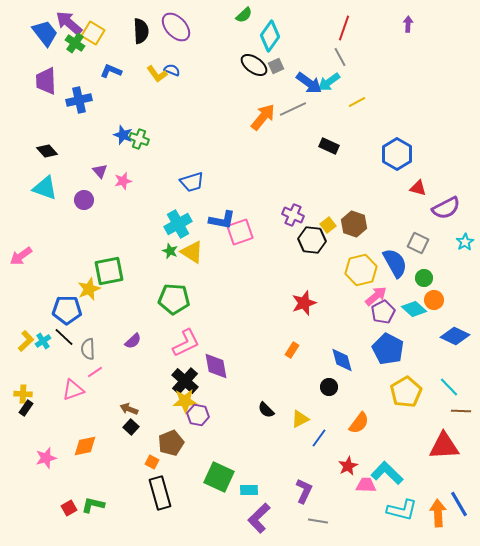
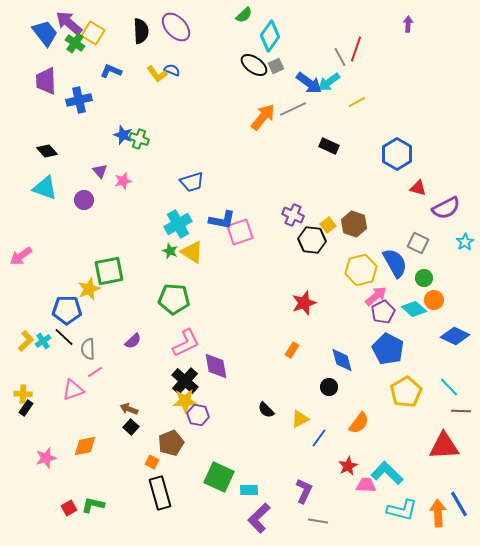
red line at (344, 28): moved 12 px right, 21 px down
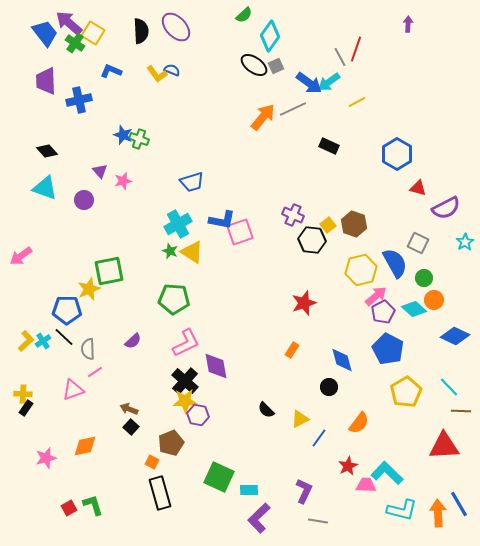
green L-shape at (93, 505): rotated 60 degrees clockwise
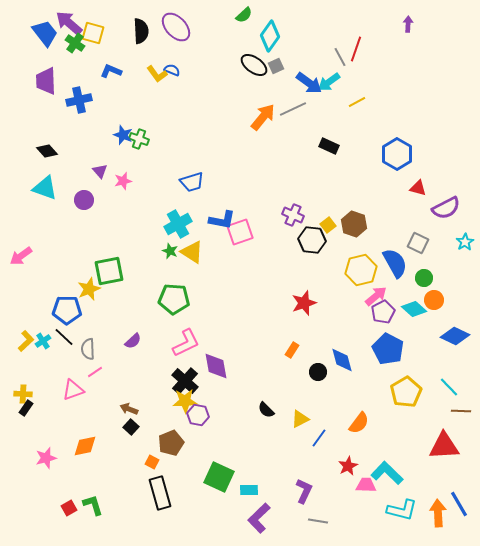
yellow square at (93, 33): rotated 15 degrees counterclockwise
black circle at (329, 387): moved 11 px left, 15 px up
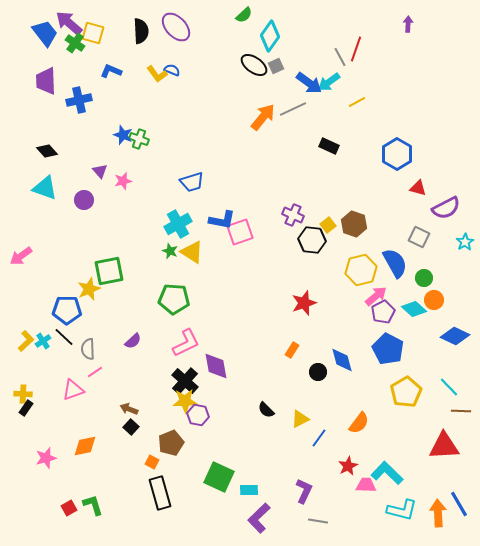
gray square at (418, 243): moved 1 px right, 6 px up
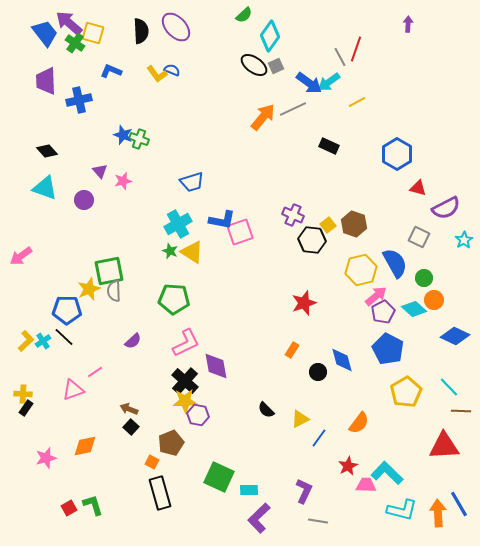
cyan star at (465, 242): moved 1 px left, 2 px up
gray semicircle at (88, 349): moved 26 px right, 58 px up
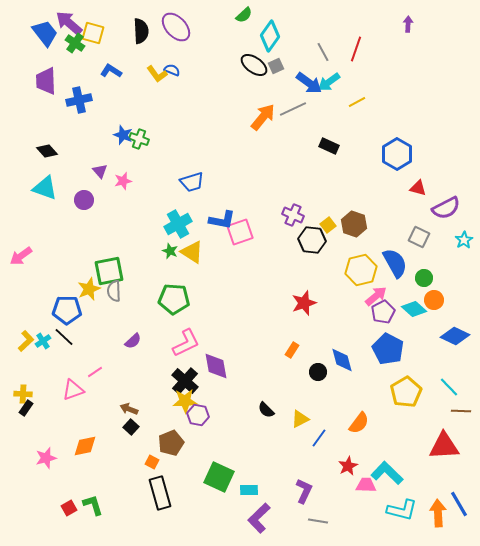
gray line at (340, 57): moved 17 px left, 5 px up
blue L-shape at (111, 71): rotated 10 degrees clockwise
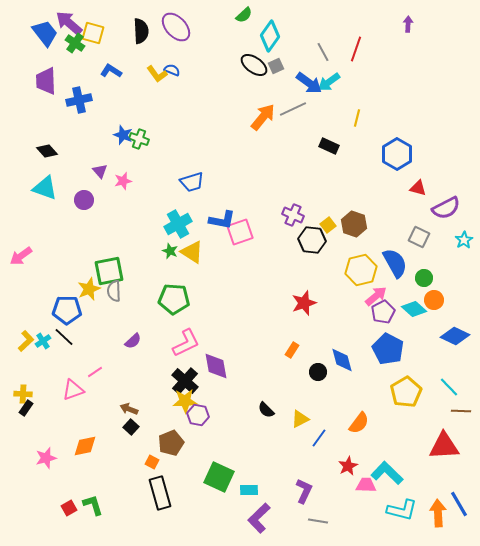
yellow line at (357, 102): moved 16 px down; rotated 48 degrees counterclockwise
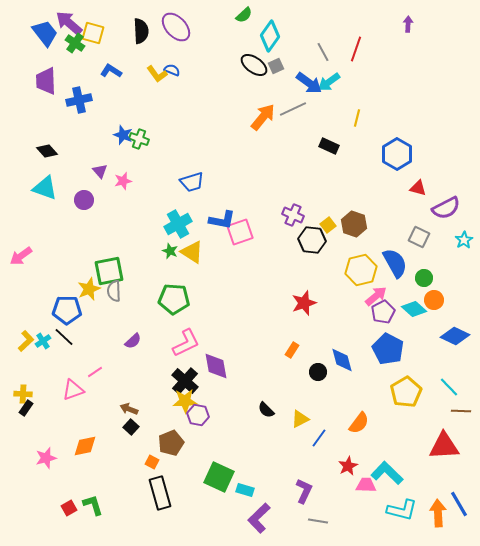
cyan rectangle at (249, 490): moved 4 px left; rotated 18 degrees clockwise
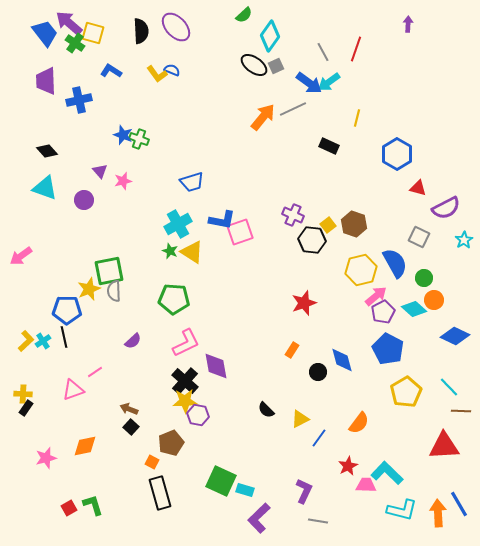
black line at (64, 337): rotated 35 degrees clockwise
green square at (219, 477): moved 2 px right, 4 px down
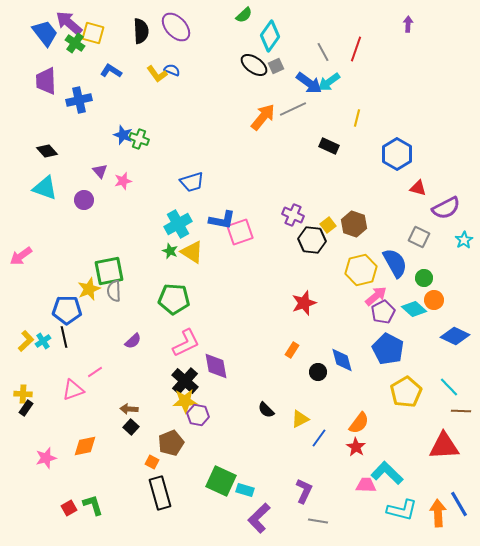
brown arrow at (129, 409): rotated 18 degrees counterclockwise
red star at (348, 466): moved 8 px right, 19 px up; rotated 12 degrees counterclockwise
